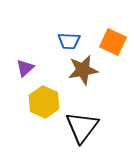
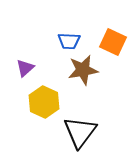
black triangle: moved 2 px left, 5 px down
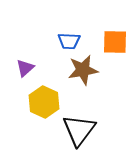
orange square: moved 2 px right; rotated 24 degrees counterclockwise
black triangle: moved 1 px left, 2 px up
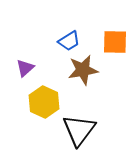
blue trapezoid: rotated 35 degrees counterclockwise
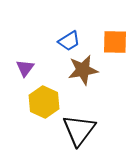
purple triangle: rotated 12 degrees counterclockwise
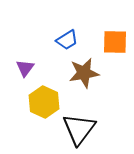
blue trapezoid: moved 2 px left, 1 px up
brown star: moved 1 px right, 3 px down
black triangle: moved 1 px up
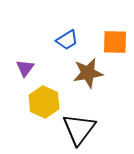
brown star: moved 4 px right
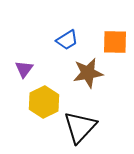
purple triangle: moved 1 px left, 1 px down
yellow hexagon: rotated 8 degrees clockwise
black triangle: moved 1 px right, 2 px up; rotated 6 degrees clockwise
